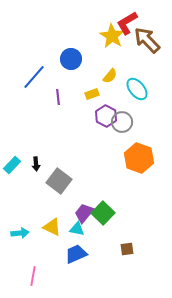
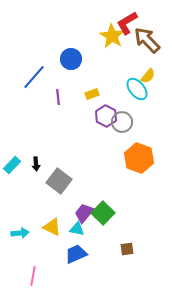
yellow semicircle: moved 38 px right
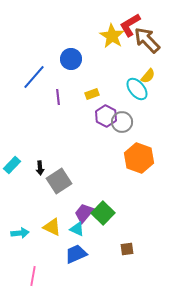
red L-shape: moved 3 px right, 2 px down
black arrow: moved 4 px right, 4 px down
gray square: rotated 20 degrees clockwise
cyan triangle: rotated 14 degrees clockwise
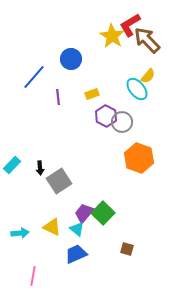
cyan triangle: rotated 14 degrees clockwise
brown square: rotated 24 degrees clockwise
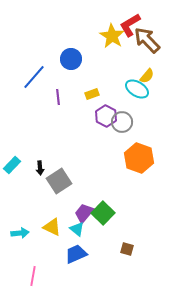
yellow semicircle: moved 1 px left
cyan ellipse: rotated 20 degrees counterclockwise
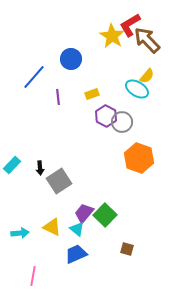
green square: moved 2 px right, 2 px down
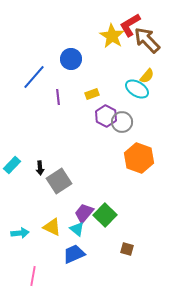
blue trapezoid: moved 2 px left
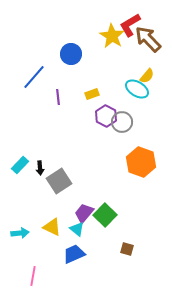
brown arrow: moved 1 px right, 1 px up
blue circle: moved 5 px up
orange hexagon: moved 2 px right, 4 px down
cyan rectangle: moved 8 px right
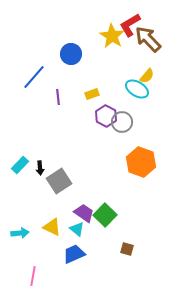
purple trapezoid: rotated 85 degrees clockwise
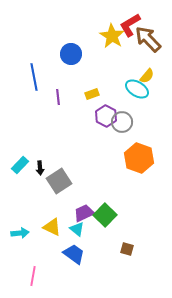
blue line: rotated 52 degrees counterclockwise
orange hexagon: moved 2 px left, 4 px up
purple trapezoid: rotated 60 degrees counterclockwise
blue trapezoid: rotated 60 degrees clockwise
